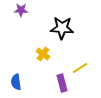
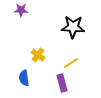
black star: moved 11 px right, 1 px up
yellow cross: moved 5 px left, 1 px down
yellow line: moved 9 px left, 5 px up
blue semicircle: moved 8 px right, 4 px up
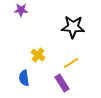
purple rectangle: rotated 18 degrees counterclockwise
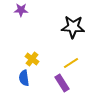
yellow cross: moved 6 px left, 4 px down
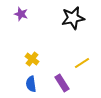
purple star: moved 4 px down; rotated 16 degrees clockwise
black star: moved 9 px up; rotated 15 degrees counterclockwise
yellow line: moved 11 px right
blue semicircle: moved 7 px right, 6 px down
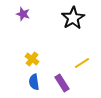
purple star: moved 2 px right
black star: rotated 20 degrees counterclockwise
blue semicircle: moved 3 px right, 2 px up
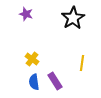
purple star: moved 3 px right
yellow line: rotated 49 degrees counterclockwise
purple rectangle: moved 7 px left, 2 px up
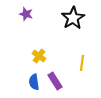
yellow cross: moved 7 px right, 3 px up
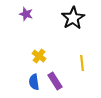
yellow line: rotated 14 degrees counterclockwise
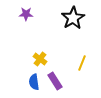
purple star: rotated 16 degrees counterclockwise
yellow cross: moved 1 px right, 3 px down
yellow line: rotated 28 degrees clockwise
